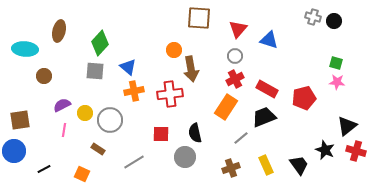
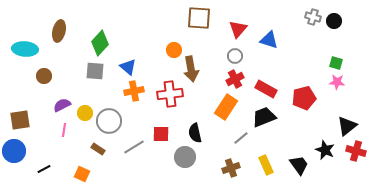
red rectangle at (267, 89): moved 1 px left
gray circle at (110, 120): moved 1 px left, 1 px down
gray line at (134, 162): moved 15 px up
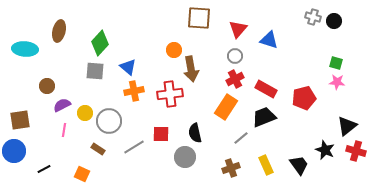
brown circle at (44, 76): moved 3 px right, 10 px down
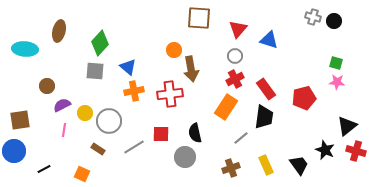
red rectangle at (266, 89): rotated 25 degrees clockwise
black trapezoid at (264, 117): rotated 120 degrees clockwise
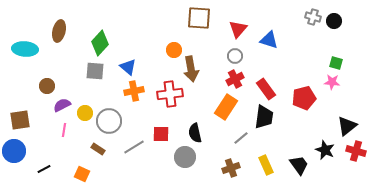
pink star at (337, 82): moved 5 px left
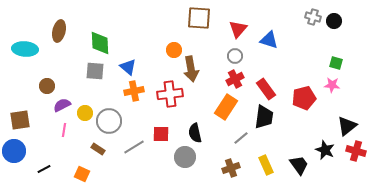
green diamond at (100, 43): rotated 45 degrees counterclockwise
pink star at (332, 82): moved 3 px down
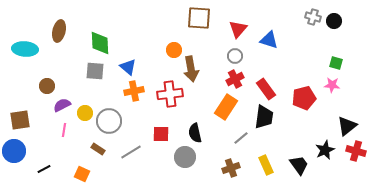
gray line at (134, 147): moved 3 px left, 5 px down
black star at (325, 150): rotated 24 degrees clockwise
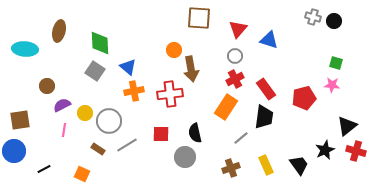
gray square at (95, 71): rotated 30 degrees clockwise
gray line at (131, 152): moved 4 px left, 7 px up
